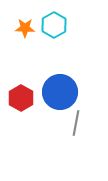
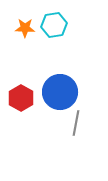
cyan hexagon: rotated 20 degrees clockwise
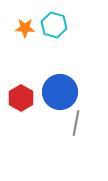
cyan hexagon: rotated 25 degrees clockwise
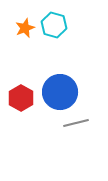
orange star: rotated 24 degrees counterclockwise
gray line: rotated 65 degrees clockwise
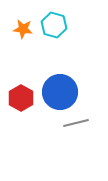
orange star: moved 2 px left, 1 px down; rotated 30 degrees clockwise
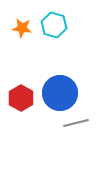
orange star: moved 1 px left, 1 px up
blue circle: moved 1 px down
